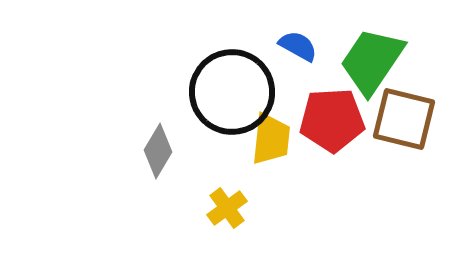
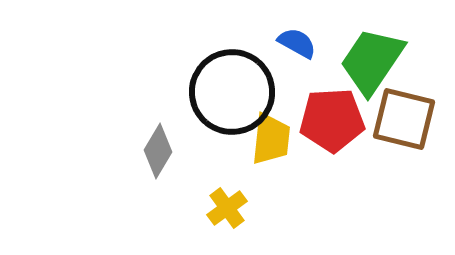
blue semicircle: moved 1 px left, 3 px up
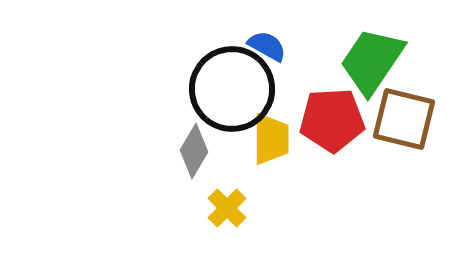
blue semicircle: moved 30 px left, 3 px down
black circle: moved 3 px up
yellow trapezoid: rotated 6 degrees counterclockwise
gray diamond: moved 36 px right
yellow cross: rotated 9 degrees counterclockwise
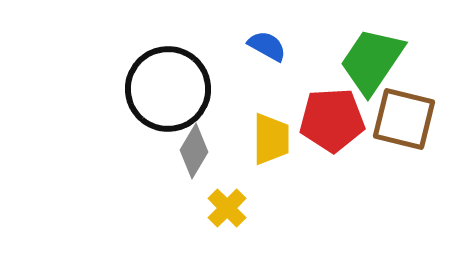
black circle: moved 64 px left
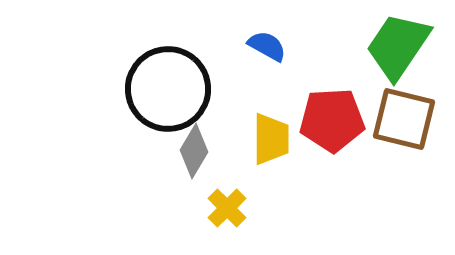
green trapezoid: moved 26 px right, 15 px up
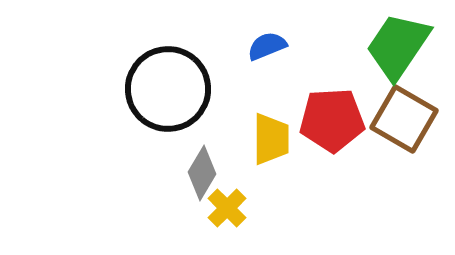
blue semicircle: rotated 51 degrees counterclockwise
brown square: rotated 16 degrees clockwise
gray diamond: moved 8 px right, 22 px down
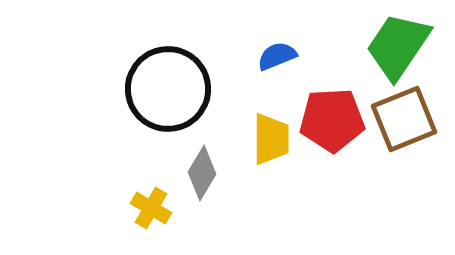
blue semicircle: moved 10 px right, 10 px down
brown square: rotated 38 degrees clockwise
yellow cross: moved 76 px left; rotated 15 degrees counterclockwise
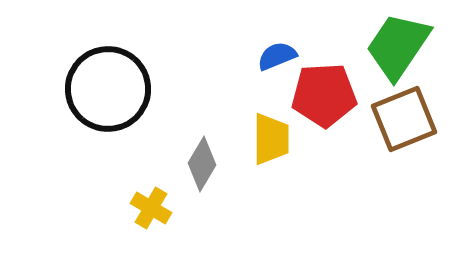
black circle: moved 60 px left
red pentagon: moved 8 px left, 25 px up
gray diamond: moved 9 px up
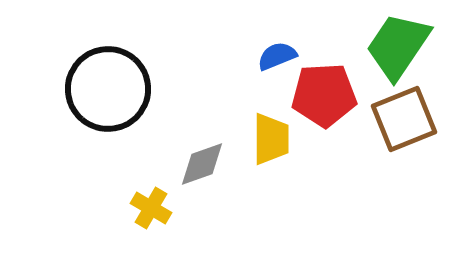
gray diamond: rotated 40 degrees clockwise
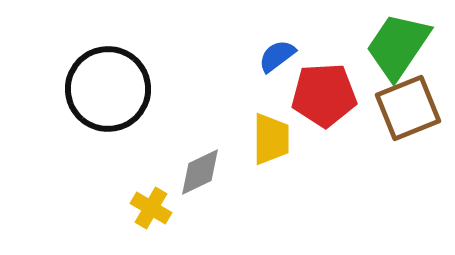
blue semicircle: rotated 15 degrees counterclockwise
brown square: moved 4 px right, 11 px up
gray diamond: moved 2 px left, 8 px down; rotated 6 degrees counterclockwise
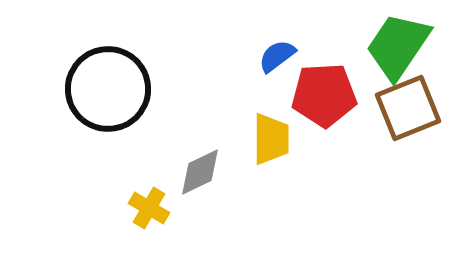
yellow cross: moved 2 px left
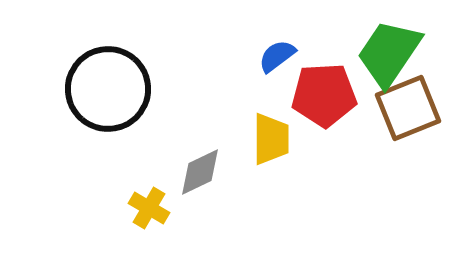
green trapezoid: moved 9 px left, 7 px down
